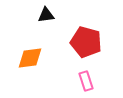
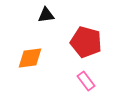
pink rectangle: rotated 18 degrees counterclockwise
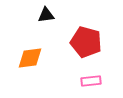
pink rectangle: moved 5 px right; rotated 60 degrees counterclockwise
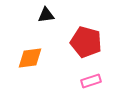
pink rectangle: rotated 12 degrees counterclockwise
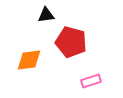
red pentagon: moved 15 px left
orange diamond: moved 1 px left, 2 px down
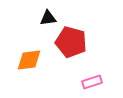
black triangle: moved 2 px right, 3 px down
pink rectangle: moved 1 px right, 1 px down
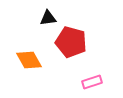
orange diamond: rotated 68 degrees clockwise
